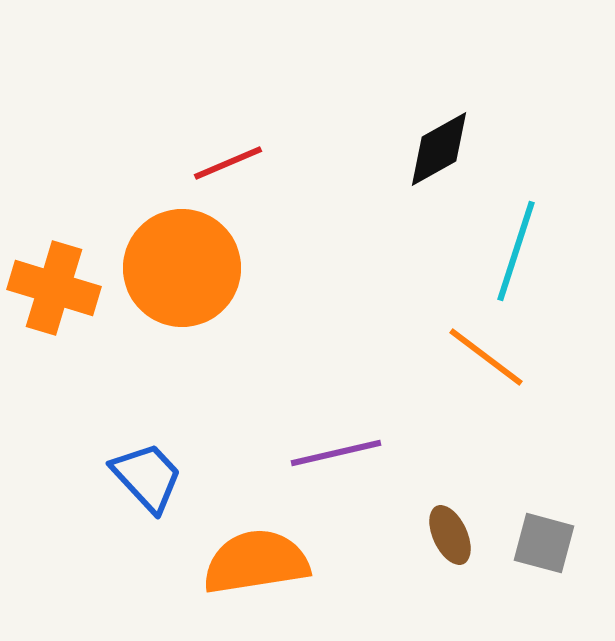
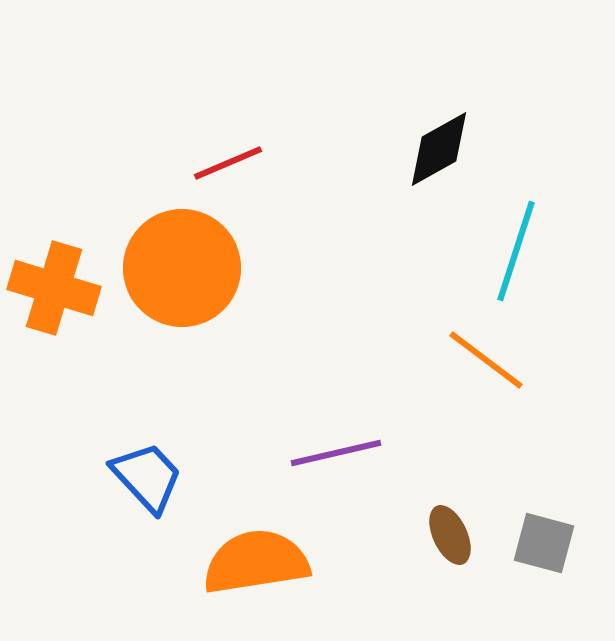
orange line: moved 3 px down
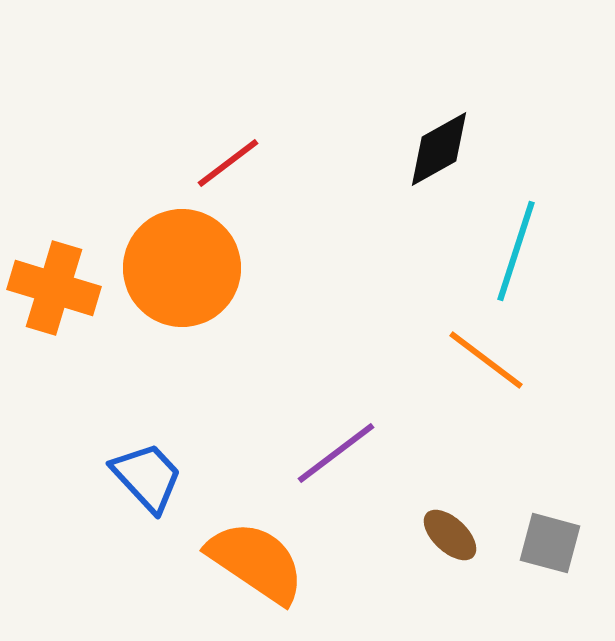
red line: rotated 14 degrees counterclockwise
purple line: rotated 24 degrees counterclockwise
brown ellipse: rotated 22 degrees counterclockwise
gray square: moved 6 px right
orange semicircle: rotated 43 degrees clockwise
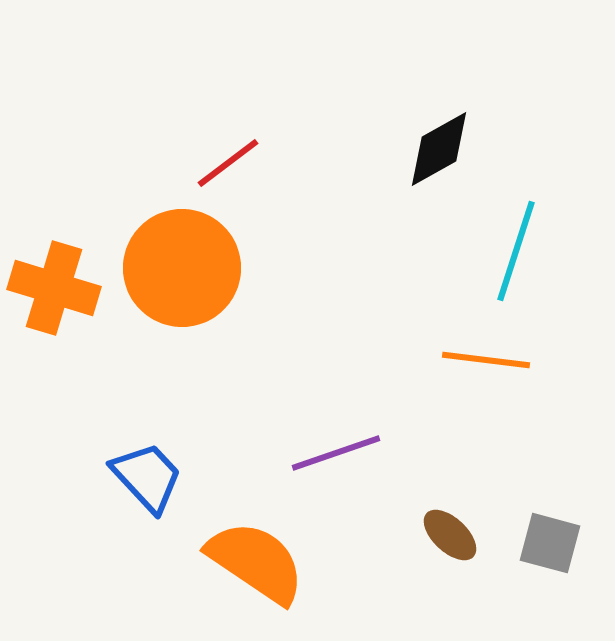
orange line: rotated 30 degrees counterclockwise
purple line: rotated 18 degrees clockwise
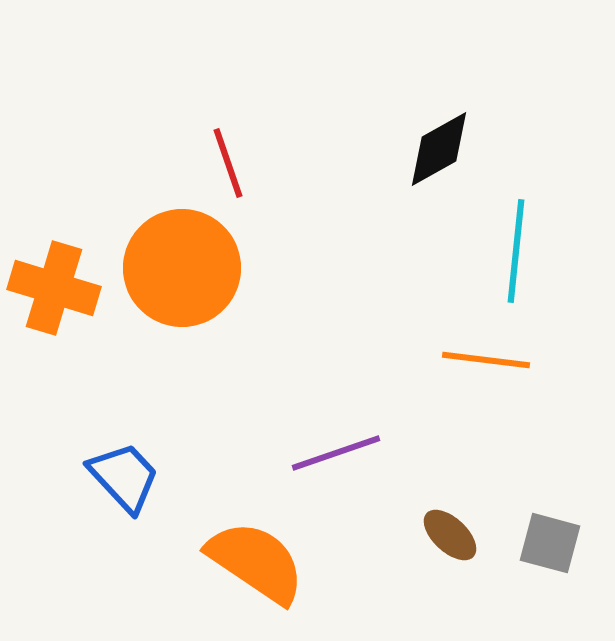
red line: rotated 72 degrees counterclockwise
cyan line: rotated 12 degrees counterclockwise
blue trapezoid: moved 23 px left
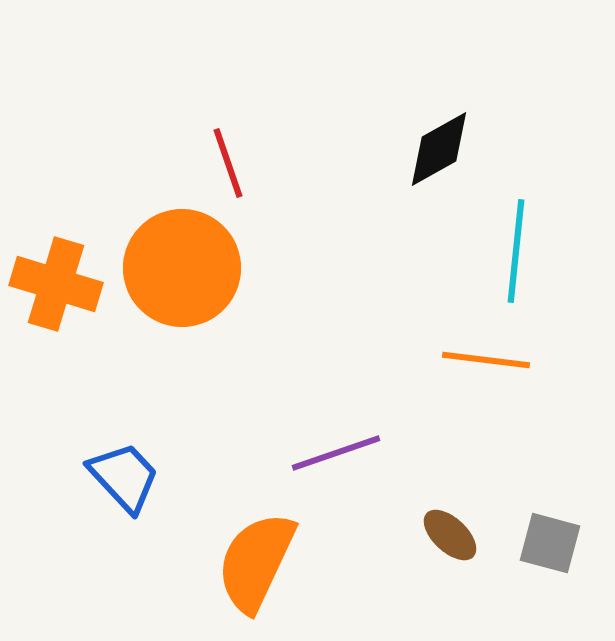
orange cross: moved 2 px right, 4 px up
orange semicircle: rotated 99 degrees counterclockwise
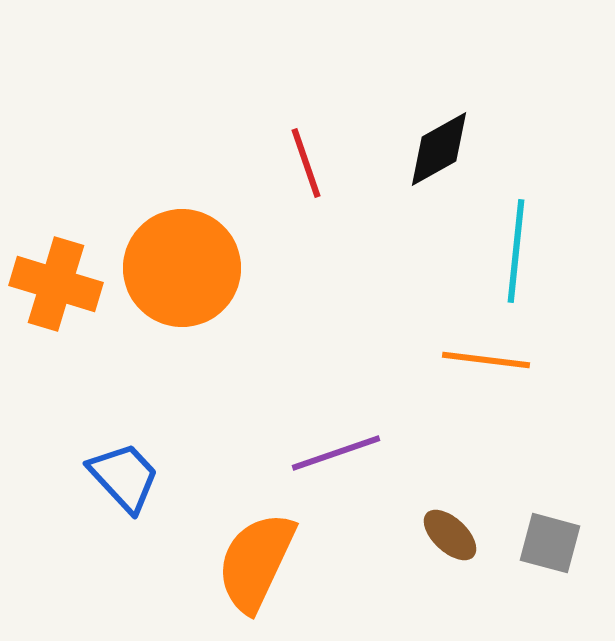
red line: moved 78 px right
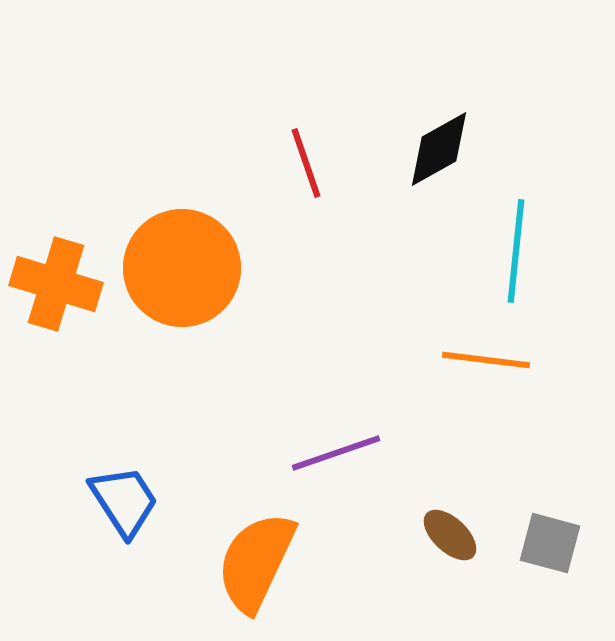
blue trapezoid: moved 24 px down; rotated 10 degrees clockwise
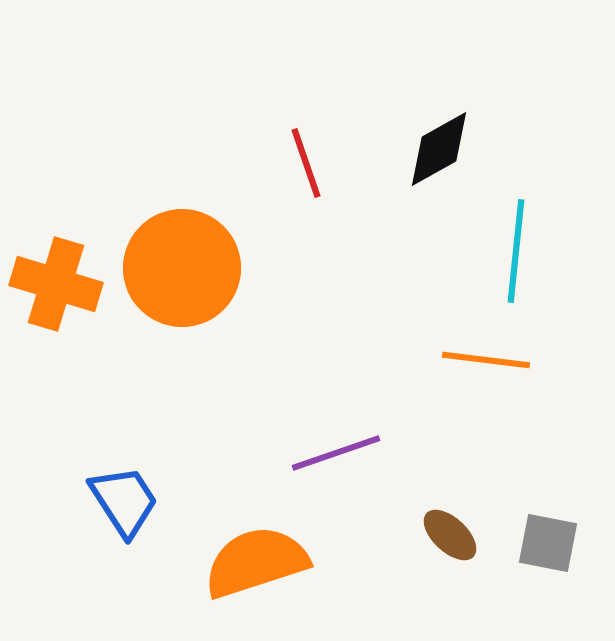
gray square: moved 2 px left; rotated 4 degrees counterclockwise
orange semicircle: rotated 47 degrees clockwise
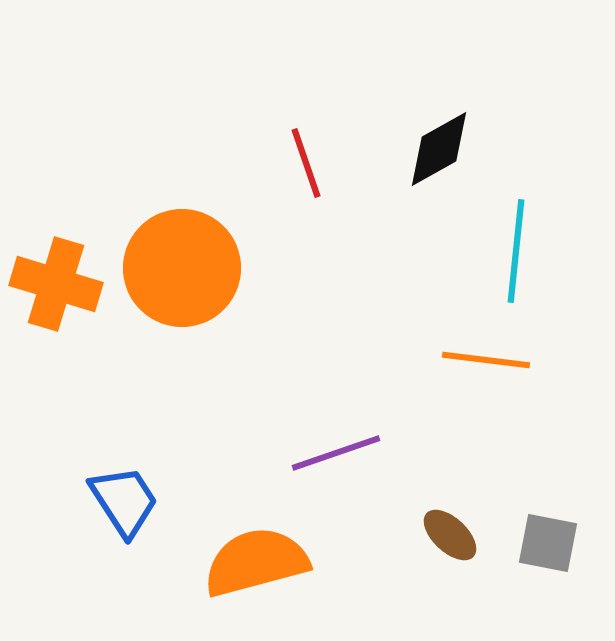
orange semicircle: rotated 3 degrees clockwise
